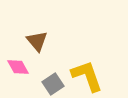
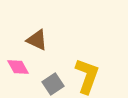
brown triangle: moved 1 px up; rotated 25 degrees counterclockwise
yellow L-shape: rotated 39 degrees clockwise
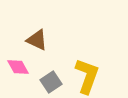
gray square: moved 2 px left, 2 px up
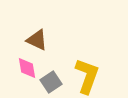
pink diamond: moved 9 px right, 1 px down; rotated 20 degrees clockwise
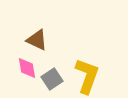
gray square: moved 1 px right, 3 px up
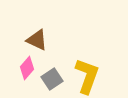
pink diamond: rotated 50 degrees clockwise
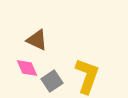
pink diamond: rotated 65 degrees counterclockwise
gray square: moved 2 px down
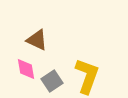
pink diamond: moved 1 px left, 1 px down; rotated 15 degrees clockwise
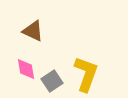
brown triangle: moved 4 px left, 9 px up
yellow L-shape: moved 1 px left, 2 px up
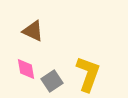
yellow L-shape: moved 2 px right
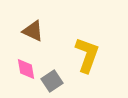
yellow L-shape: moved 1 px left, 19 px up
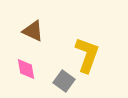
gray square: moved 12 px right; rotated 20 degrees counterclockwise
